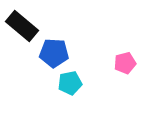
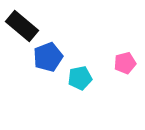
blue pentagon: moved 6 px left, 4 px down; rotated 24 degrees counterclockwise
cyan pentagon: moved 10 px right, 5 px up
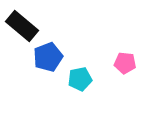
pink pentagon: rotated 20 degrees clockwise
cyan pentagon: moved 1 px down
